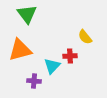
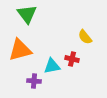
red cross: moved 2 px right, 3 px down; rotated 16 degrees clockwise
cyan triangle: rotated 36 degrees clockwise
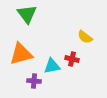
yellow semicircle: rotated 14 degrees counterclockwise
orange triangle: moved 1 px right, 4 px down
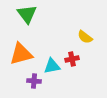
red cross: rotated 24 degrees counterclockwise
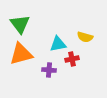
green triangle: moved 7 px left, 10 px down
yellow semicircle: rotated 21 degrees counterclockwise
cyan triangle: moved 6 px right, 22 px up
purple cross: moved 15 px right, 11 px up
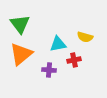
orange triangle: rotated 25 degrees counterclockwise
red cross: moved 2 px right, 1 px down
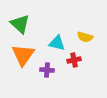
green triangle: rotated 10 degrees counterclockwise
cyan triangle: moved 1 px left, 1 px up; rotated 24 degrees clockwise
orange triangle: moved 2 px right, 1 px down; rotated 15 degrees counterclockwise
purple cross: moved 2 px left
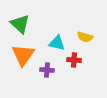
red cross: rotated 16 degrees clockwise
